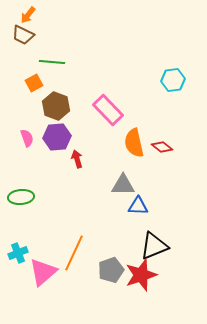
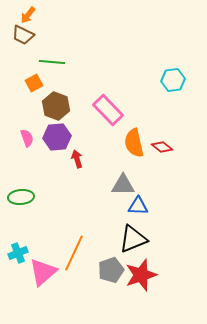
black triangle: moved 21 px left, 7 px up
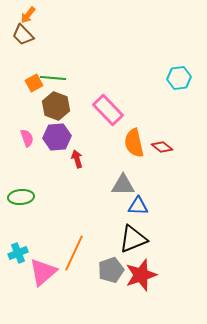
brown trapezoid: rotated 20 degrees clockwise
green line: moved 1 px right, 16 px down
cyan hexagon: moved 6 px right, 2 px up
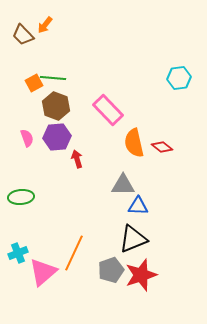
orange arrow: moved 17 px right, 10 px down
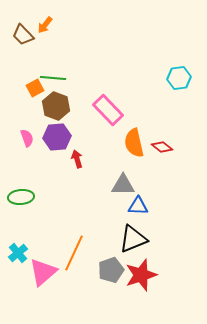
orange square: moved 1 px right, 5 px down
cyan cross: rotated 18 degrees counterclockwise
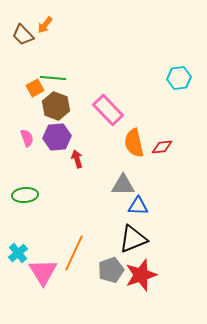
red diamond: rotated 45 degrees counterclockwise
green ellipse: moved 4 px right, 2 px up
pink triangle: rotated 20 degrees counterclockwise
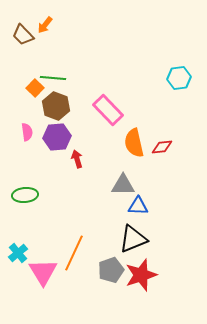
orange square: rotated 18 degrees counterclockwise
pink semicircle: moved 6 px up; rotated 12 degrees clockwise
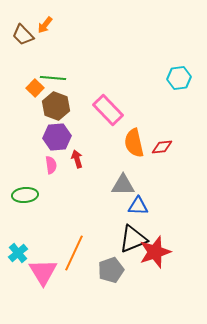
pink semicircle: moved 24 px right, 33 px down
red star: moved 14 px right, 23 px up
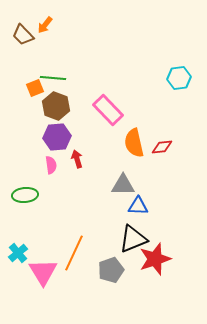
orange square: rotated 24 degrees clockwise
red star: moved 7 px down
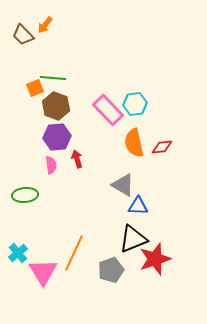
cyan hexagon: moved 44 px left, 26 px down
gray triangle: rotated 30 degrees clockwise
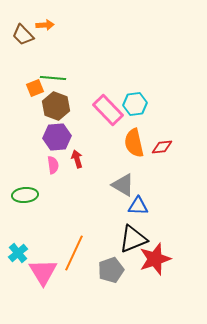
orange arrow: rotated 132 degrees counterclockwise
pink semicircle: moved 2 px right
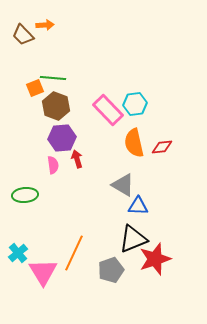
purple hexagon: moved 5 px right, 1 px down
